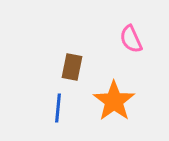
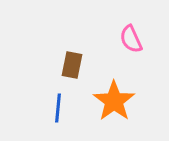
brown rectangle: moved 2 px up
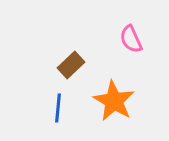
brown rectangle: moved 1 px left; rotated 36 degrees clockwise
orange star: rotated 6 degrees counterclockwise
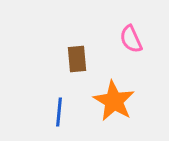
brown rectangle: moved 6 px right, 6 px up; rotated 52 degrees counterclockwise
blue line: moved 1 px right, 4 px down
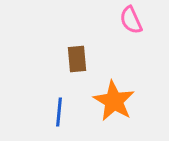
pink semicircle: moved 19 px up
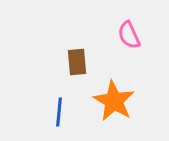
pink semicircle: moved 2 px left, 15 px down
brown rectangle: moved 3 px down
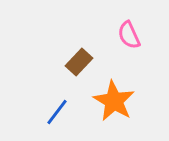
brown rectangle: moved 2 px right; rotated 48 degrees clockwise
blue line: moved 2 px left; rotated 32 degrees clockwise
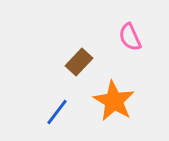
pink semicircle: moved 1 px right, 2 px down
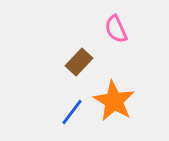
pink semicircle: moved 14 px left, 8 px up
blue line: moved 15 px right
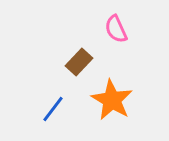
orange star: moved 2 px left, 1 px up
blue line: moved 19 px left, 3 px up
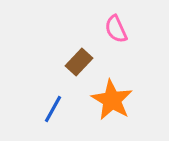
blue line: rotated 8 degrees counterclockwise
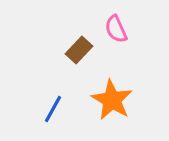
brown rectangle: moved 12 px up
